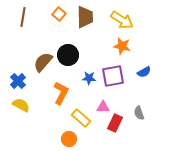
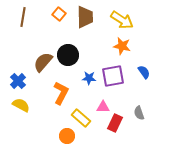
blue semicircle: rotated 96 degrees counterclockwise
orange circle: moved 2 px left, 3 px up
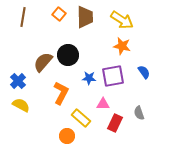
pink triangle: moved 3 px up
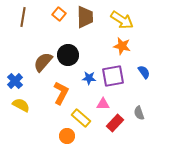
blue cross: moved 3 px left
red rectangle: rotated 18 degrees clockwise
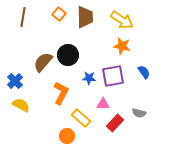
gray semicircle: rotated 56 degrees counterclockwise
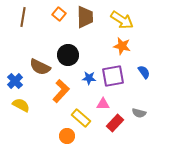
brown semicircle: moved 3 px left, 5 px down; rotated 105 degrees counterclockwise
orange L-shape: moved 2 px up; rotated 15 degrees clockwise
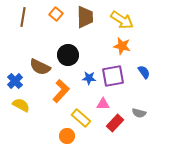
orange square: moved 3 px left
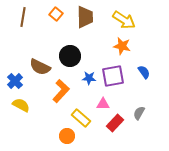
yellow arrow: moved 2 px right
black circle: moved 2 px right, 1 px down
gray semicircle: rotated 104 degrees clockwise
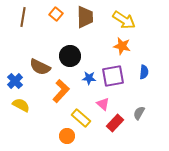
blue semicircle: rotated 40 degrees clockwise
pink triangle: rotated 40 degrees clockwise
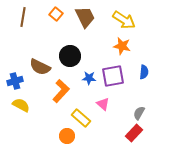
brown trapezoid: rotated 25 degrees counterclockwise
blue cross: rotated 28 degrees clockwise
red rectangle: moved 19 px right, 10 px down
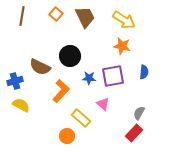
brown line: moved 1 px left, 1 px up
